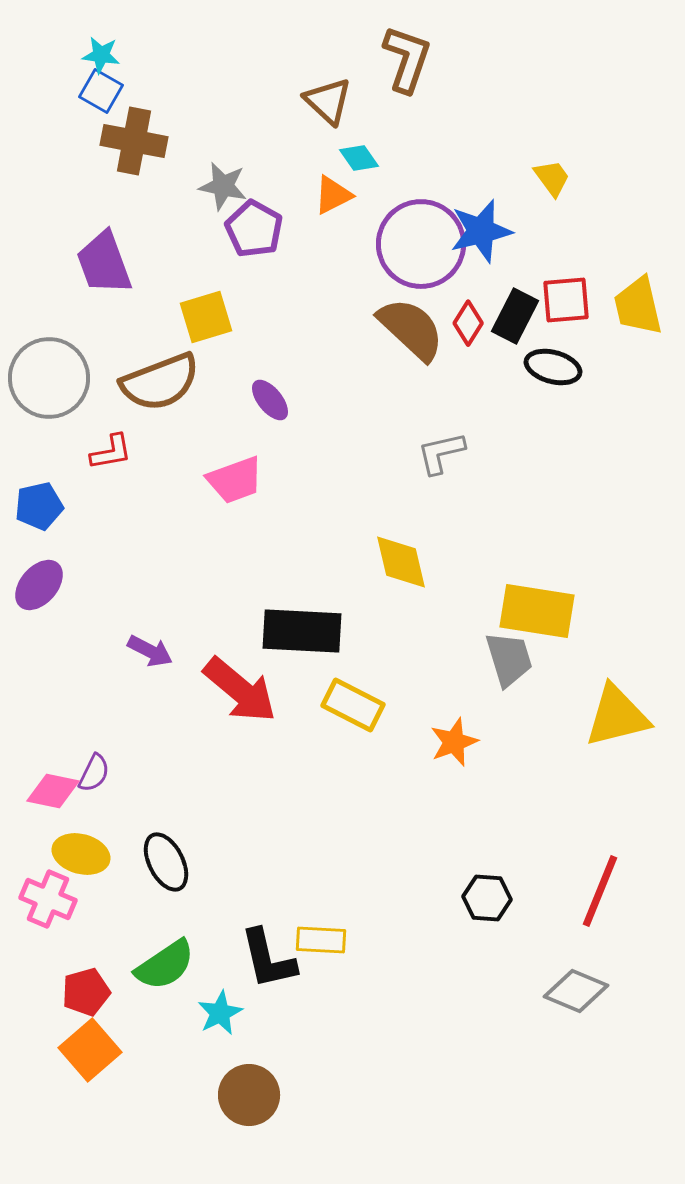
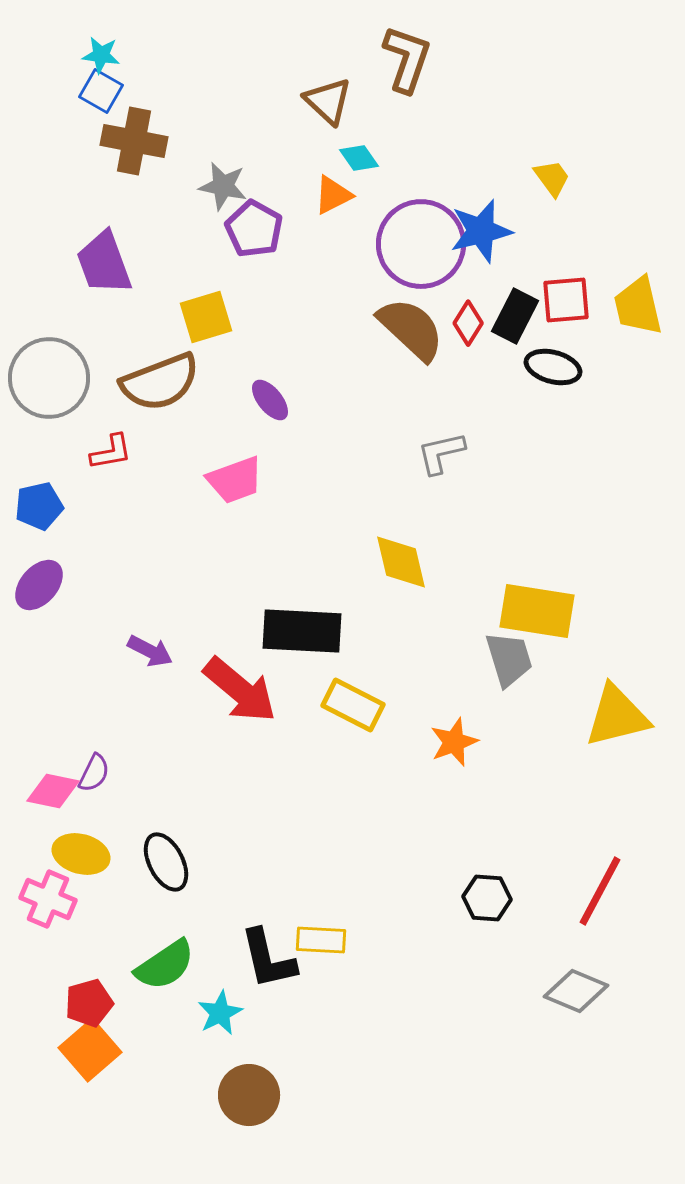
red line at (600, 891): rotated 6 degrees clockwise
red pentagon at (86, 992): moved 3 px right, 11 px down
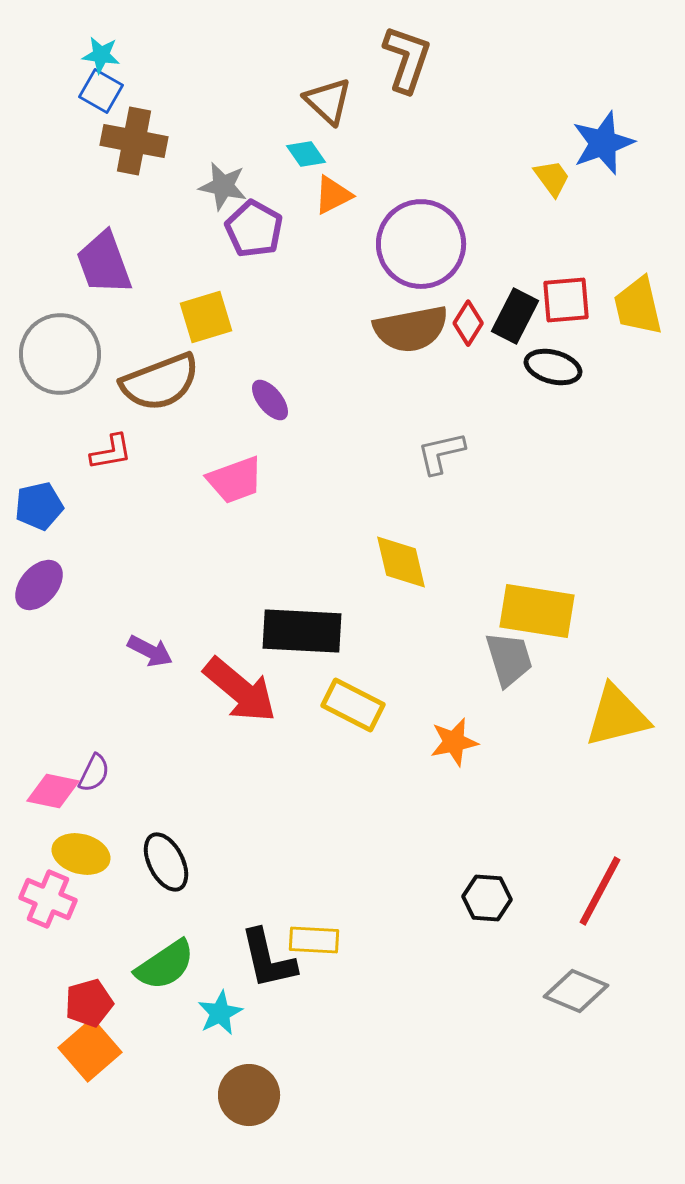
cyan diamond at (359, 158): moved 53 px left, 4 px up
blue star at (481, 231): moved 122 px right, 88 px up; rotated 6 degrees counterclockwise
brown semicircle at (411, 329): rotated 126 degrees clockwise
gray circle at (49, 378): moved 11 px right, 24 px up
orange star at (454, 742): rotated 9 degrees clockwise
yellow rectangle at (321, 940): moved 7 px left
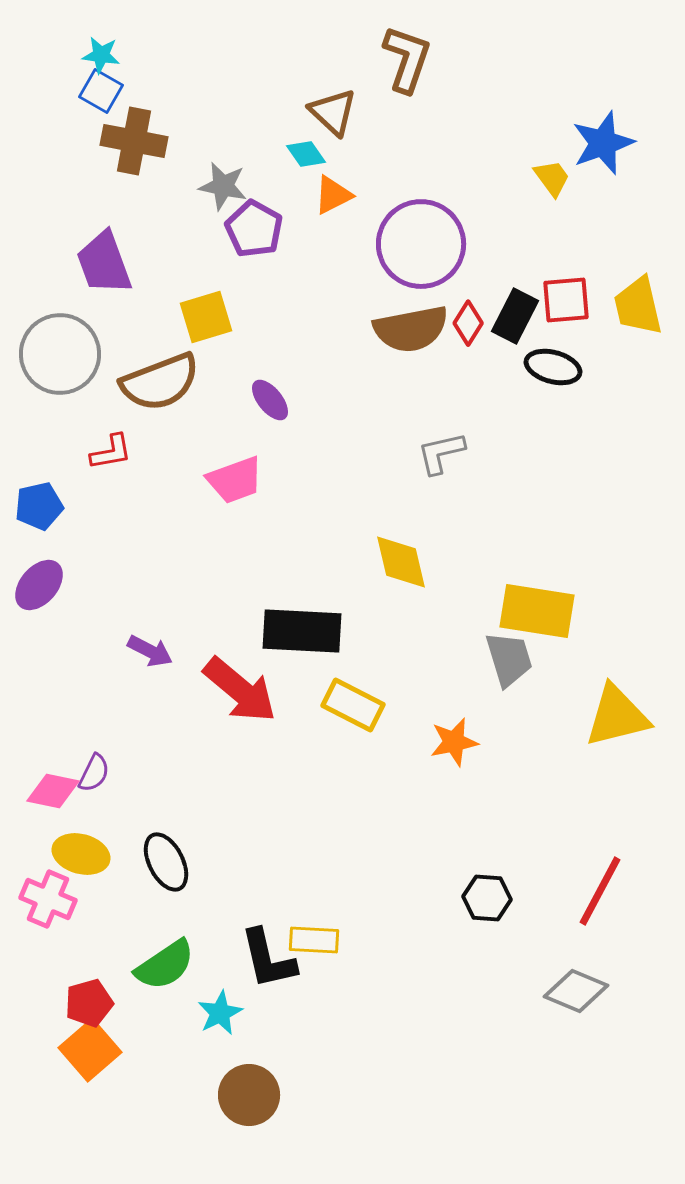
brown triangle at (328, 101): moved 5 px right, 11 px down
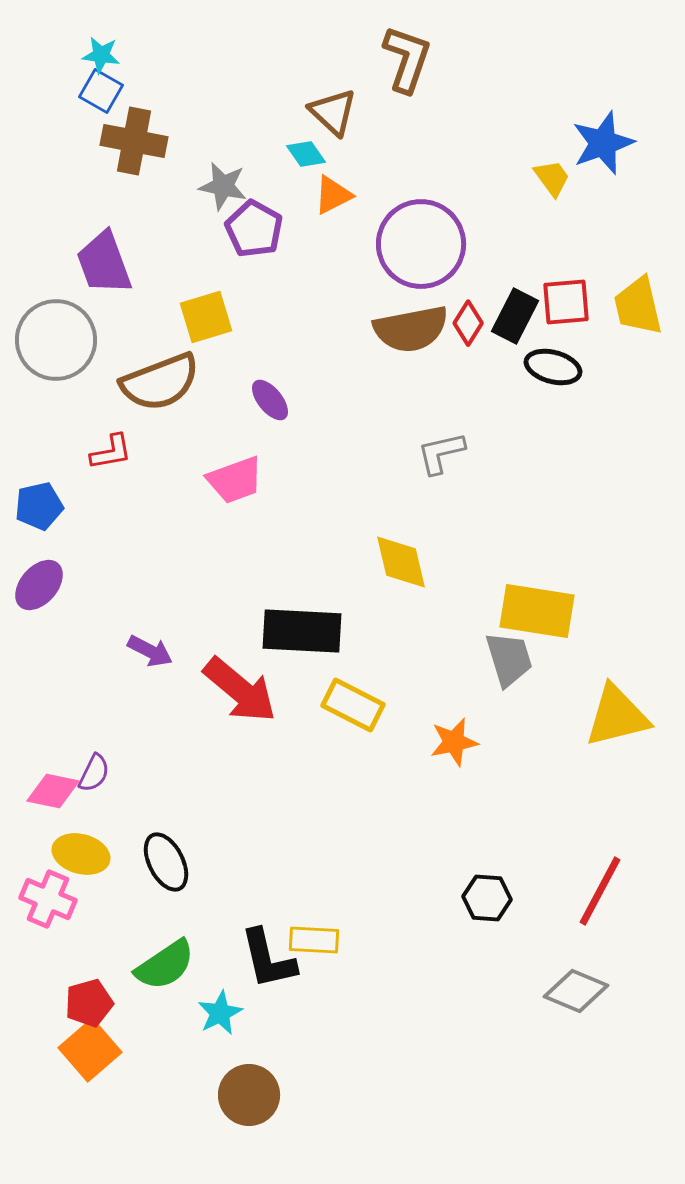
red square at (566, 300): moved 2 px down
gray circle at (60, 354): moved 4 px left, 14 px up
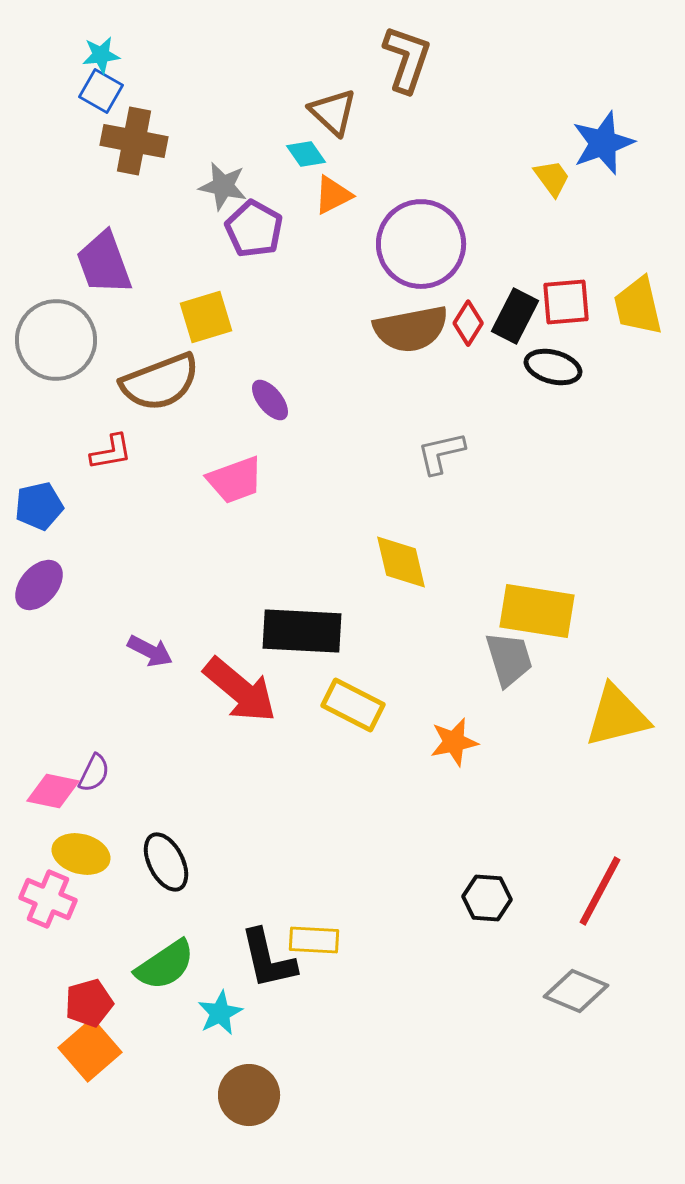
cyan star at (101, 55): rotated 15 degrees counterclockwise
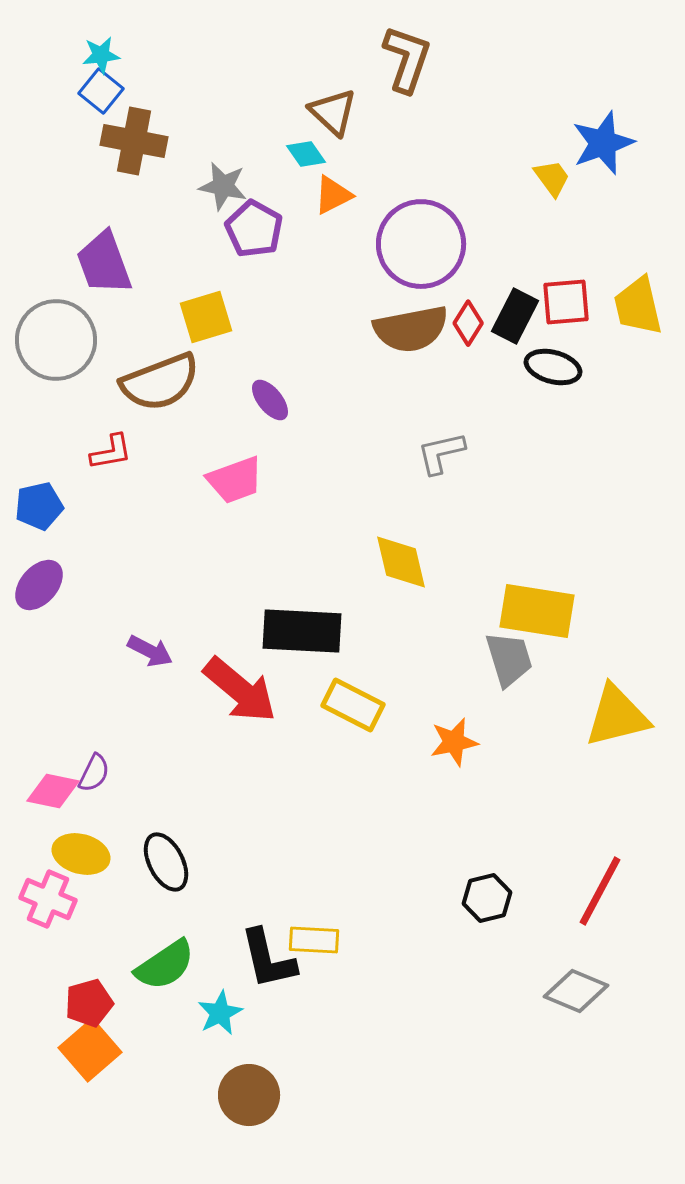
blue square at (101, 91): rotated 9 degrees clockwise
black hexagon at (487, 898): rotated 18 degrees counterclockwise
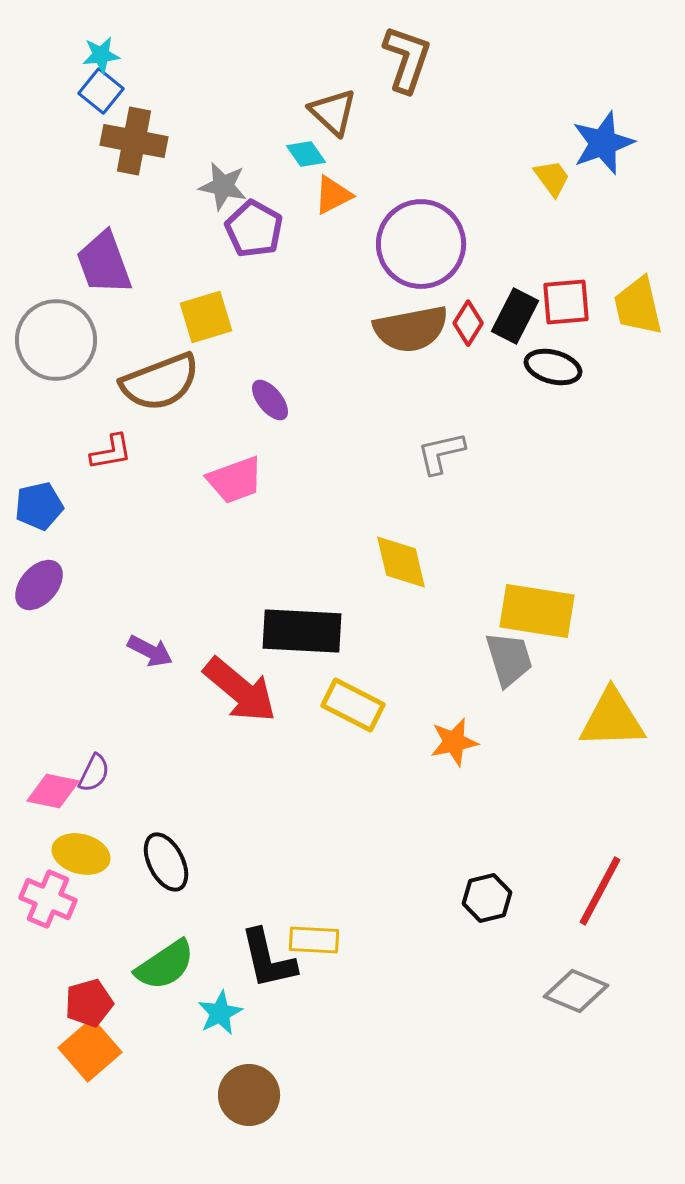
yellow triangle at (617, 716): moved 5 px left, 3 px down; rotated 12 degrees clockwise
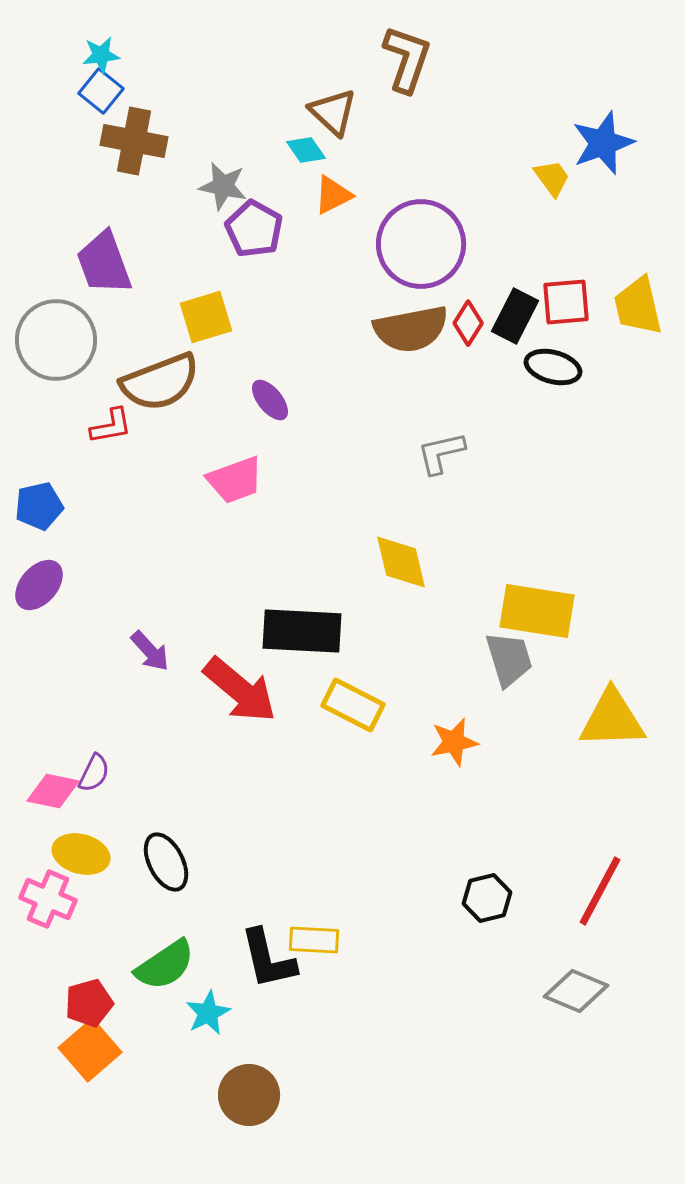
cyan diamond at (306, 154): moved 4 px up
red L-shape at (111, 452): moved 26 px up
purple arrow at (150, 651): rotated 21 degrees clockwise
cyan star at (220, 1013): moved 12 px left
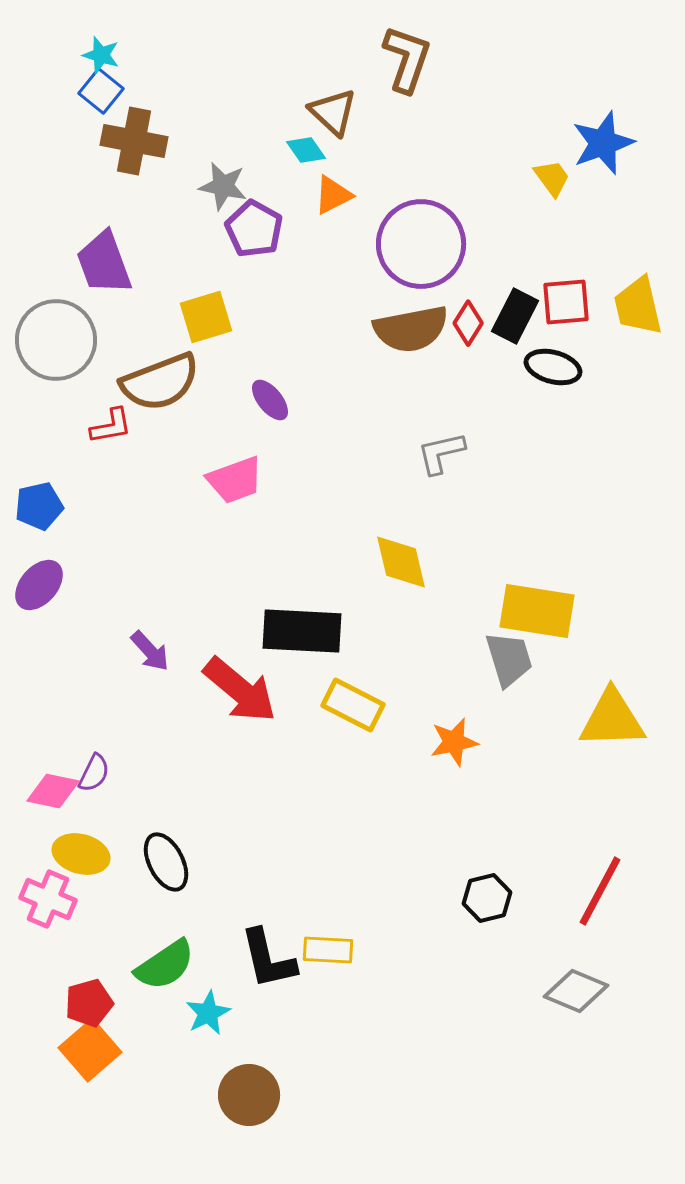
cyan star at (101, 55): rotated 24 degrees clockwise
yellow rectangle at (314, 940): moved 14 px right, 10 px down
